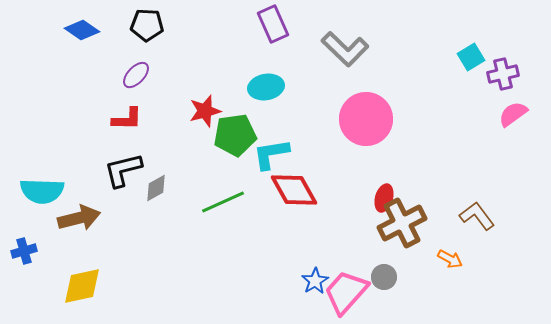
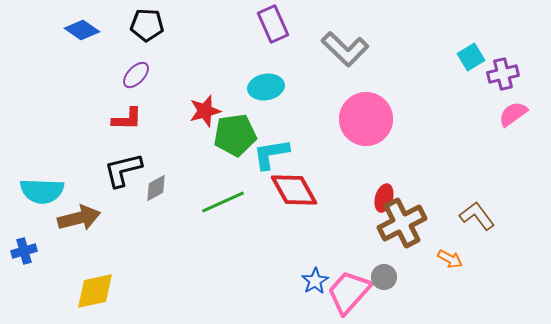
yellow diamond: moved 13 px right, 5 px down
pink trapezoid: moved 3 px right
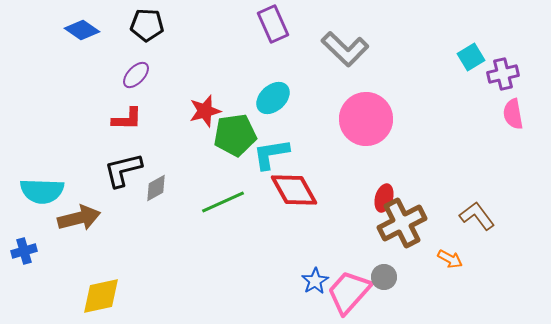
cyan ellipse: moved 7 px right, 11 px down; rotated 32 degrees counterclockwise
pink semicircle: rotated 64 degrees counterclockwise
yellow diamond: moved 6 px right, 5 px down
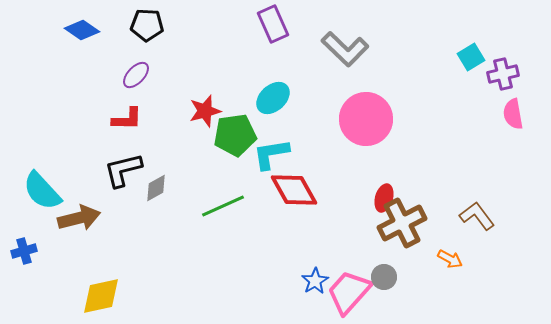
cyan semicircle: rotated 45 degrees clockwise
green line: moved 4 px down
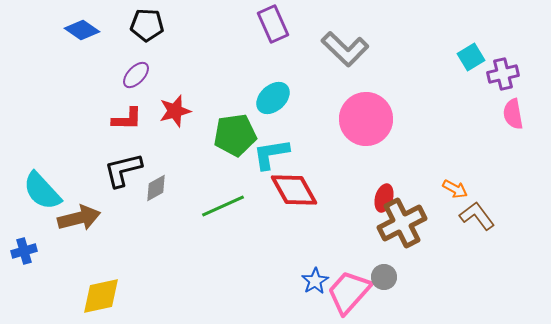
red star: moved 30 px left
orange arrow: moved 5 px right, 70 px up
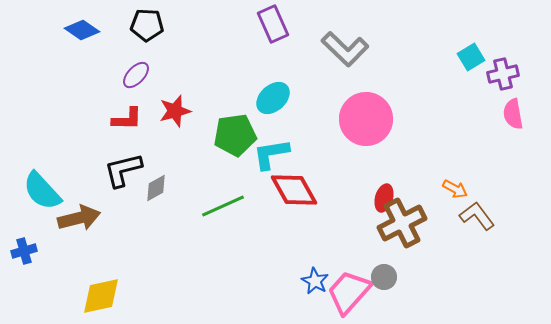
blue star: rotated 12 degrees counterclockwise
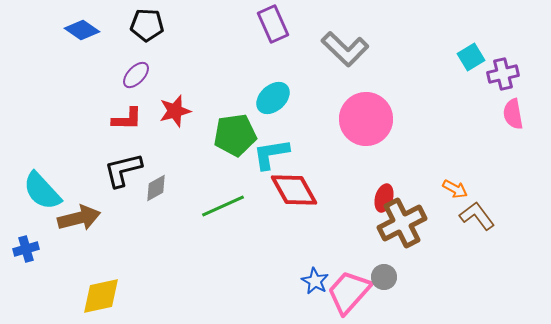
blue cross: moved 2 px right, 2 px up
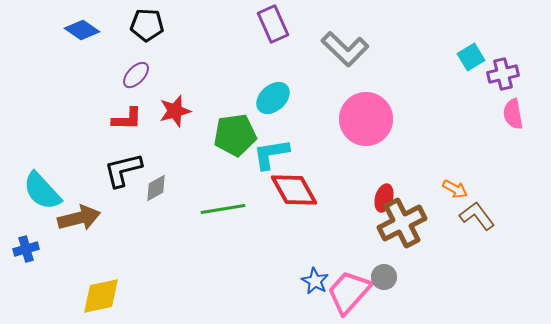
green line: moved 3 px down; rotated 15 degrees clockwise
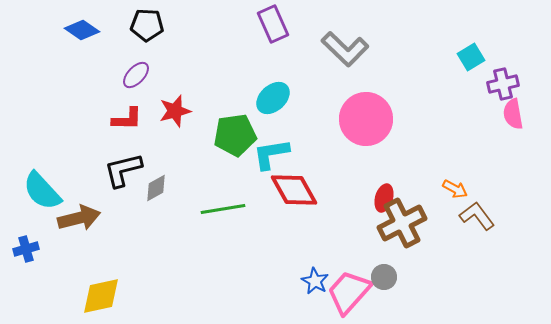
purple cross: moved 10 px down
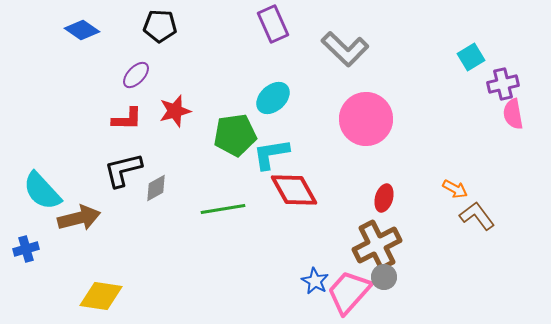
black pentagon: moved 13 px right, 1 px down
brown cross: moved 25 px left, 22 px down
yellow diamond: rotated 21 degrees clockwise
